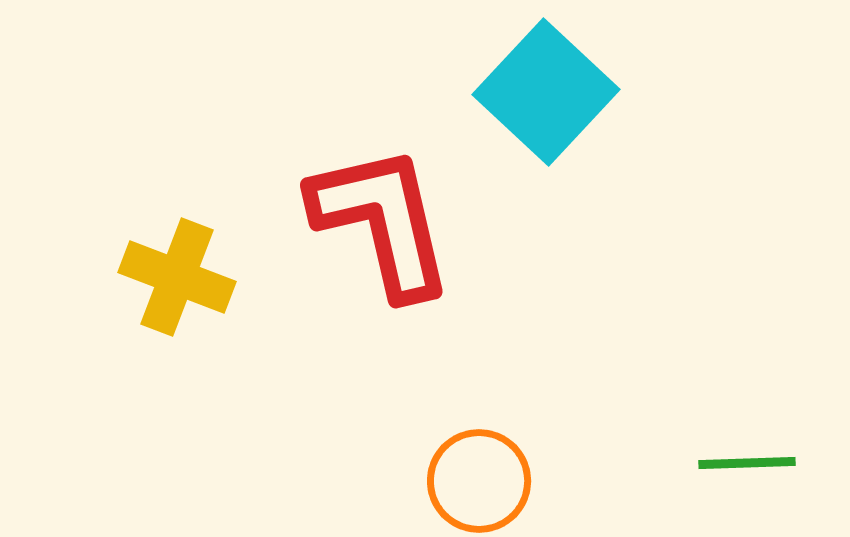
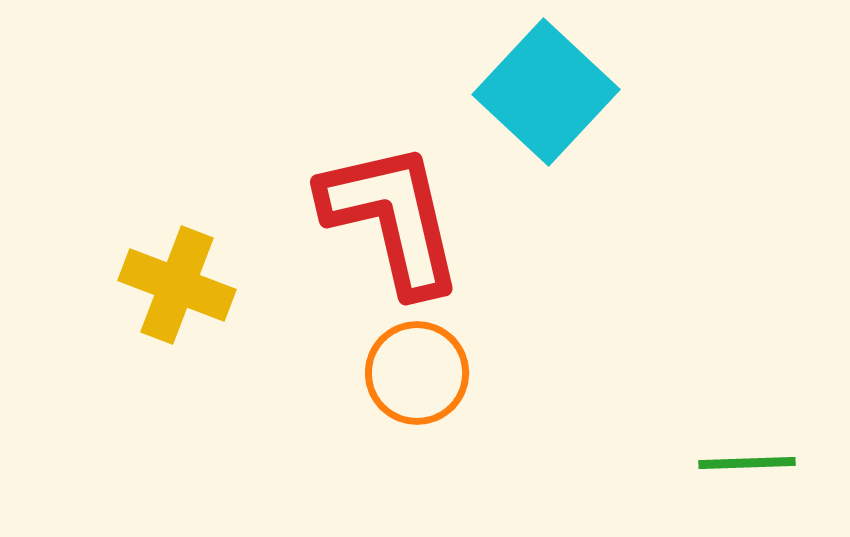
red L-shape: moved 10 px right, 3 px up
yellow cross: moved 8 px down
orange circle: moved 62 px left, 108 px up
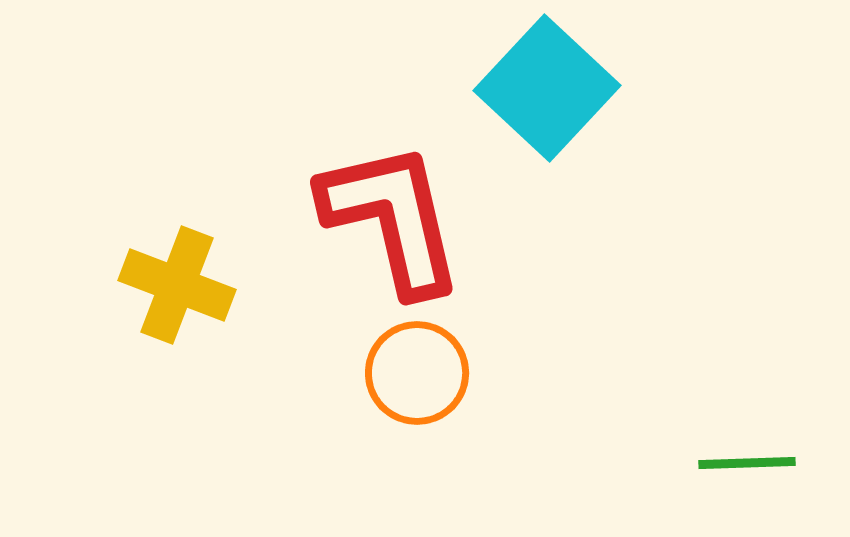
cyan square: moved 1 px right, 4 px up
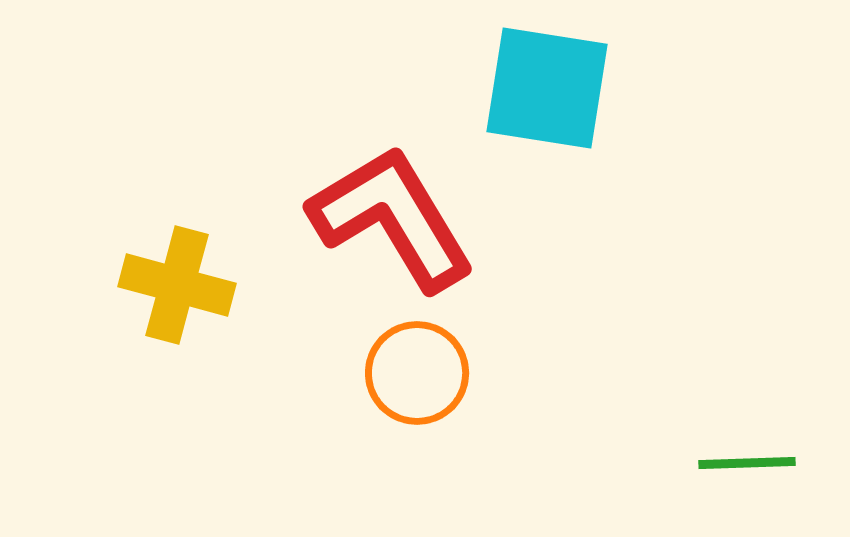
cyan square: rotated 34 degrees counterclockwise
red L-shape: rotated 18 degrees counterclockwise
yellow cross: rotated 6 degrees counterclockwise
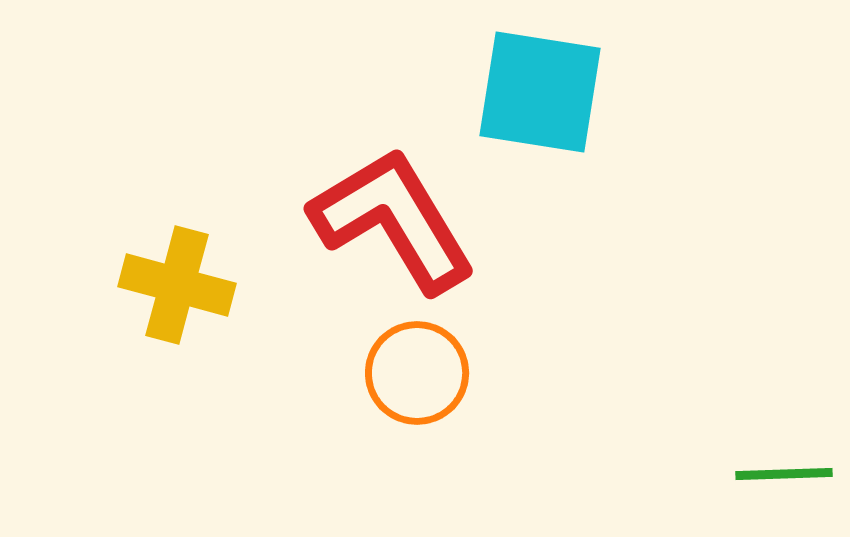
cyan square: moved 7 px left, 4 px down
red L-shape: moved 1 px right, 2 px down
green line: moved 37 px right, 11 px down
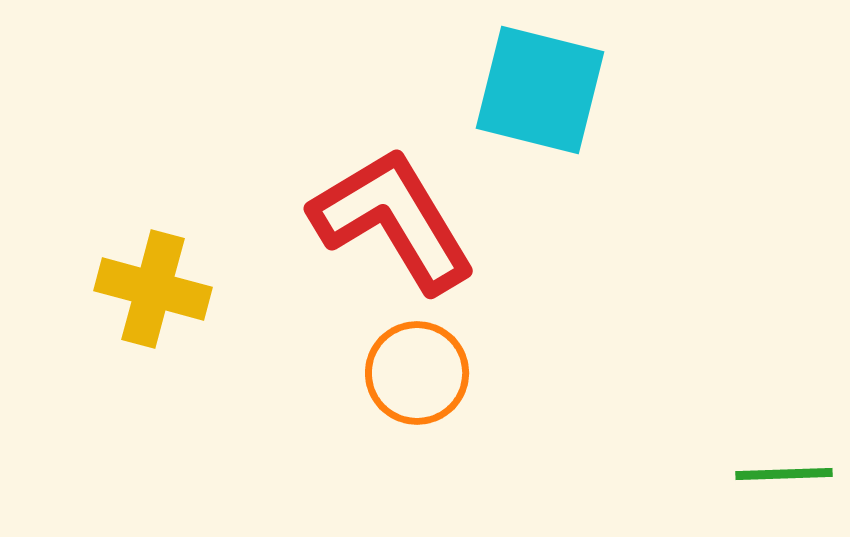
cyan square: moved 2 px up; rotated 5 degrees clockwise
yellow cross: moved 24 px left, 4 px down
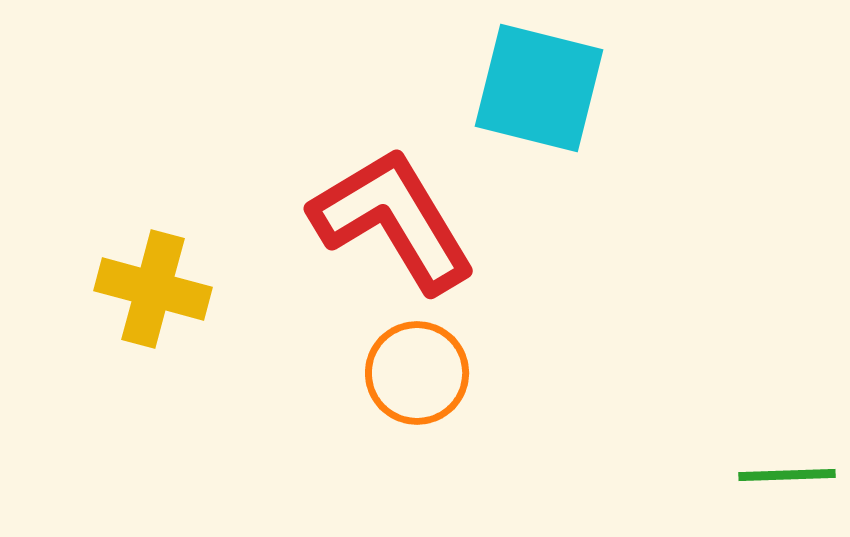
cyan square: moved 1 px left, 2 px up
green line: moved 3 px right, 1 px down
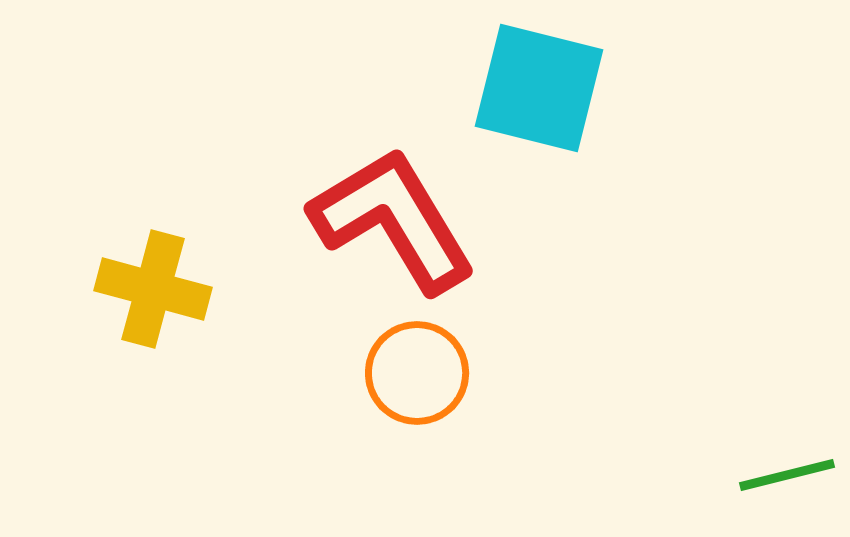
green line: rotated 12 degrees counterclockwise
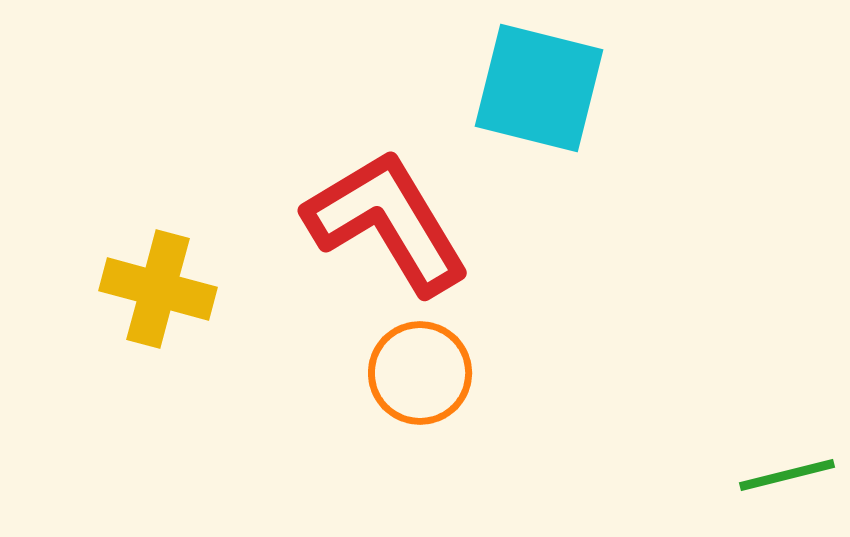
red L-shape: moved 6 px left, 2 px down
yellow cross: moved 5 px right
orange circle: moved 3 px right
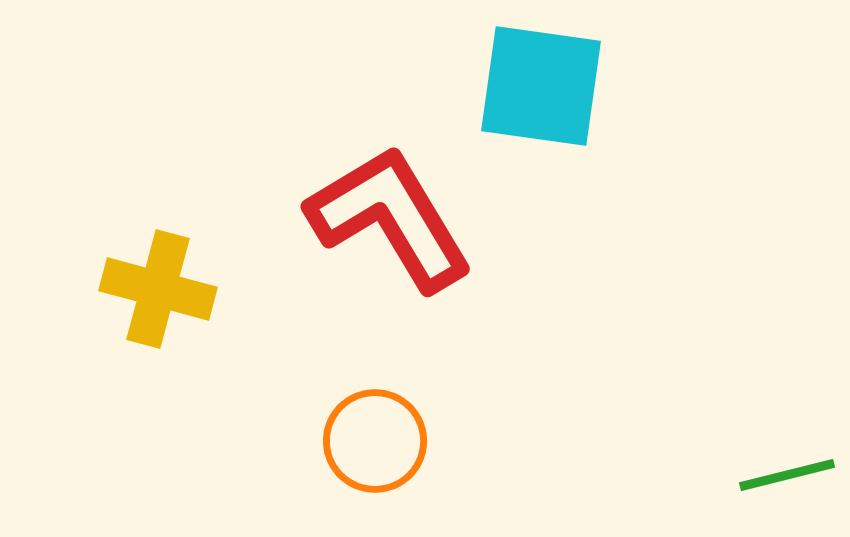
cyan square: moved 2 px right, 2 px up; rotated 6 degrees counterclockwise
red L-shape: moved 3 px right, 4 px up
orange circle: moved 45 px left, 68 px down
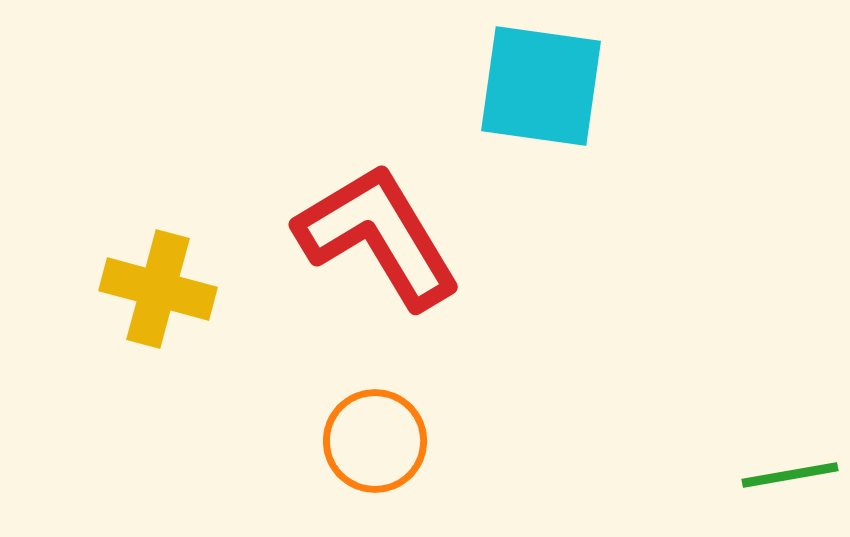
red L-shape: moved 12 px left, 18 px down
green line: moved 3 px right; rotated 4 degrees clockwise
